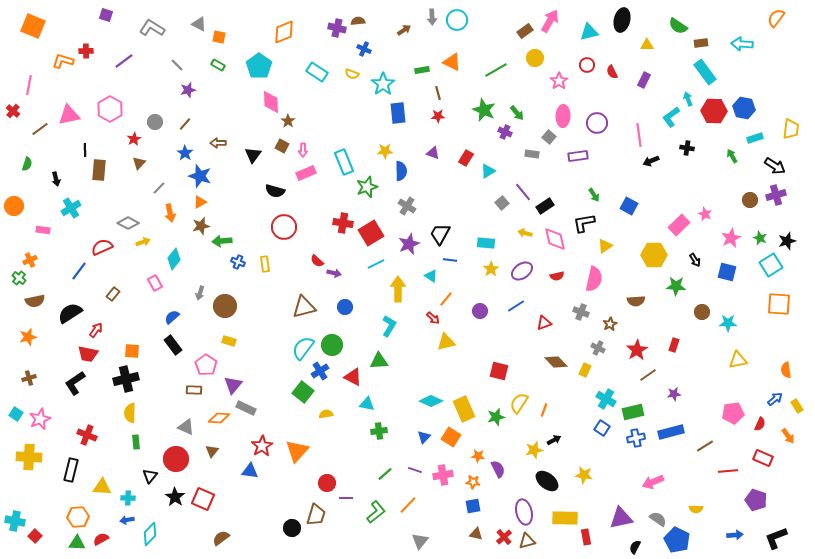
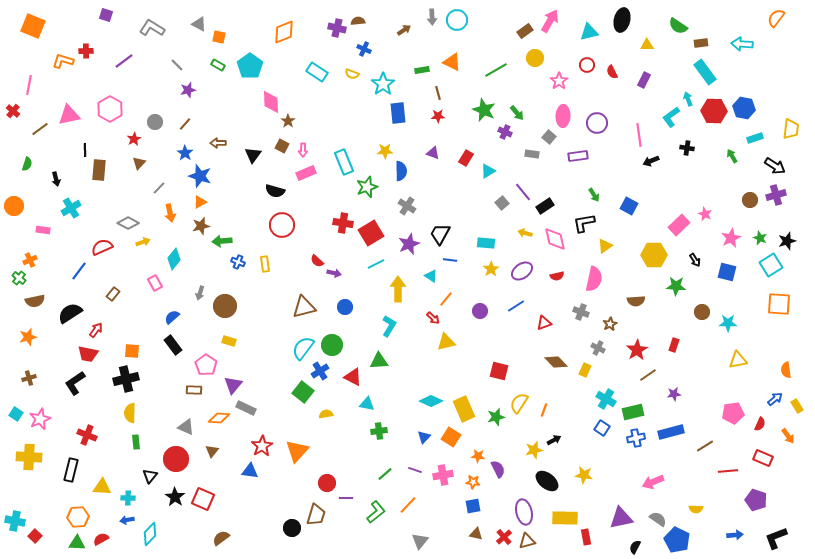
cyan pentagon at (259, 66): moved 9 px left
red circle at (284, 227): moved 2 px left, 2 px up
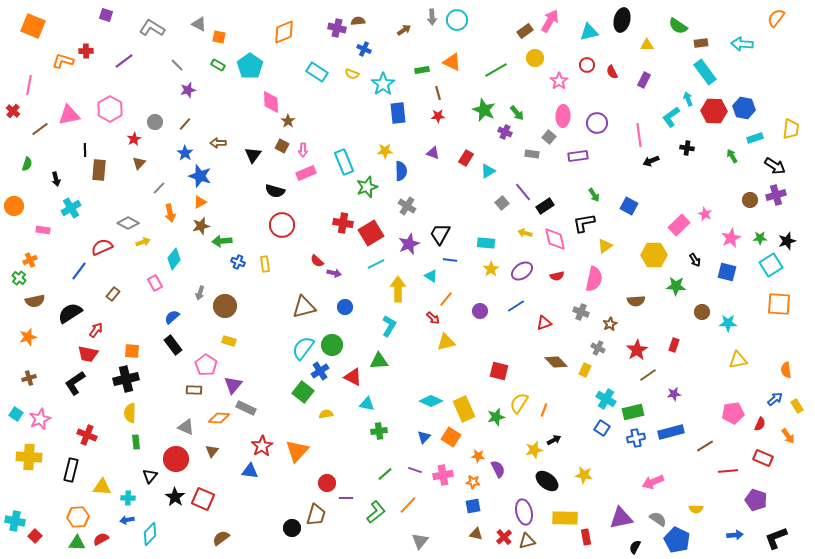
green star at (760, 238): rotated 24 degrees counterclockwise
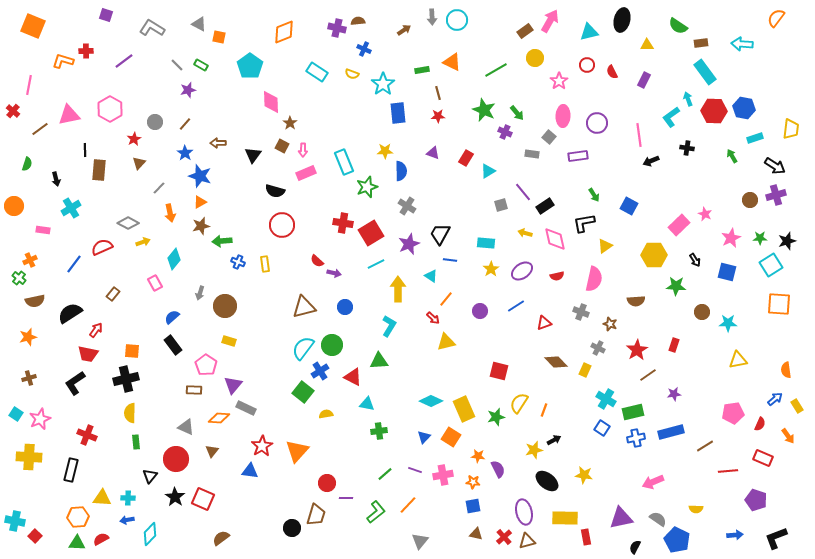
green rectangle at (218, 65): moved 17 px left
brown star at (288, 121): moved 2 px right, 2 px down
gray square at (502, 203): moved 1 px left, 2 px down; rotated 24 degrees clockwise
blue line at (79, 271): moved 5 px left, 7 px up
brown star at (610, 324): rotated 24 degrees counterclockwise
yellow triangle at (102, 487): moved 11 px down
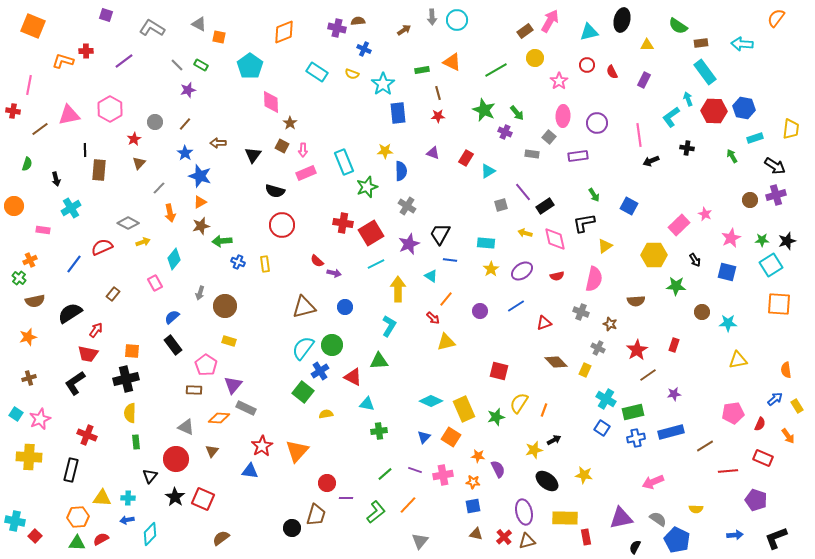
red cross at (13, 111): rotated 32 degrees counterclockwise
green star at (760, 238): moved 2 px right, 2 px down
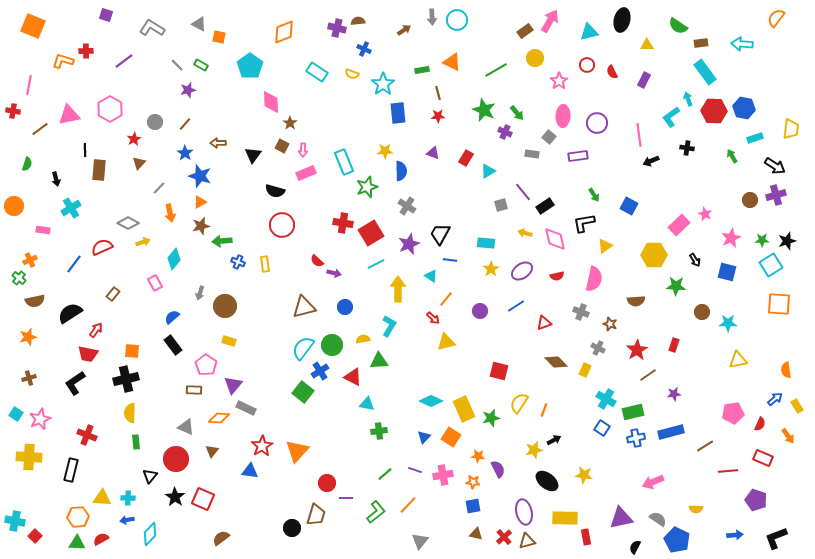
yellow semicircle at (326, 414): moved 37 px right, 75 px up
green star at (496, 417): moved 5 px left, 1 px down
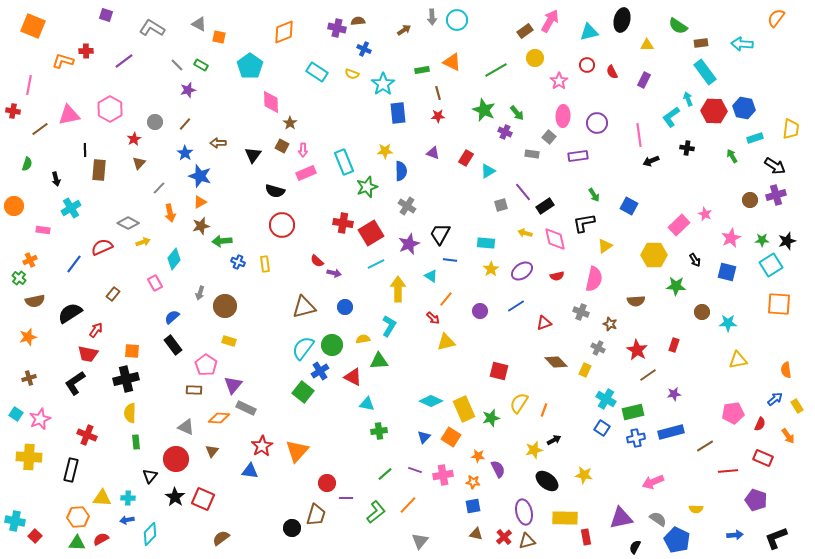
red star at (637, 350): rotated 10 degrees counterclockwise
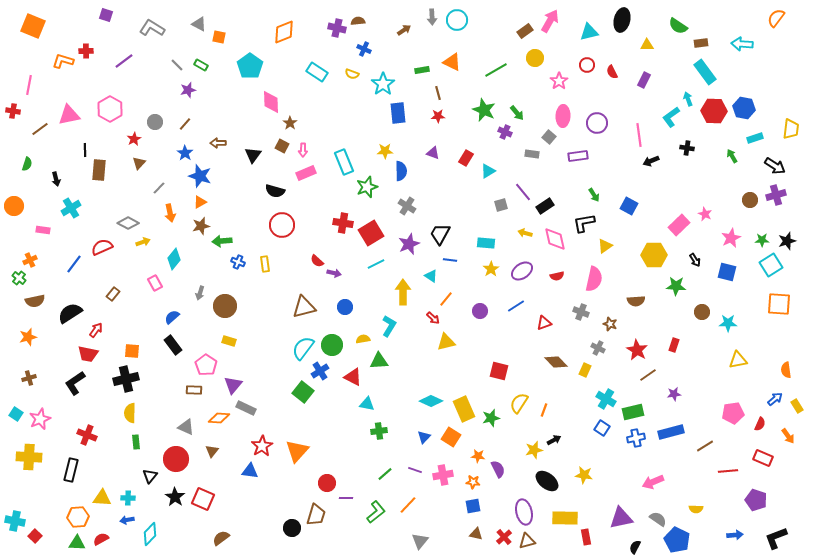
yellow arrow at (398, 289): moved 5 px right, 3 px down
